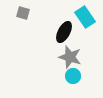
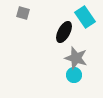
gray star: moved 6 px right, 1 px down
cyan circle: moved 1 px right, 1 px up
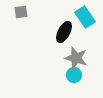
gray square: moved 2 px left, 1 px up; rotated 24 degrees counterclockwise
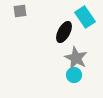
gray square: moved 1 px left, 1 px up
gray star: rotated 10 degrees clockwise
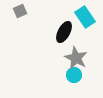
gray square: rotated 16 degrees counterclockwise
